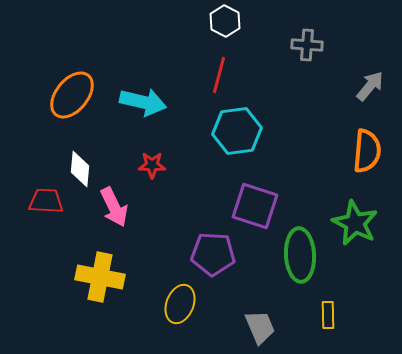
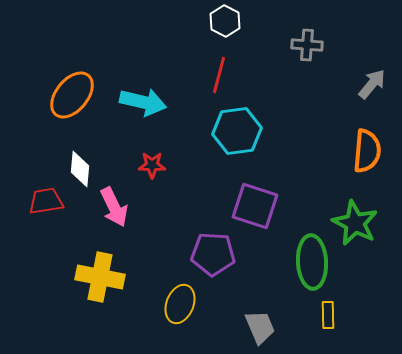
gray arrow: moved 2 px right, 2 px up
red trapezoid: rotated 12 degrees counterclockwise
green ellipse: moved 12 px right, 7 px down
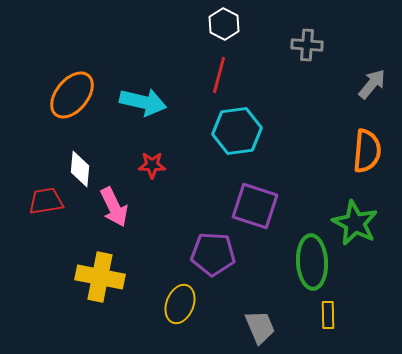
white hexagon: moved 1 px left, 3 px down
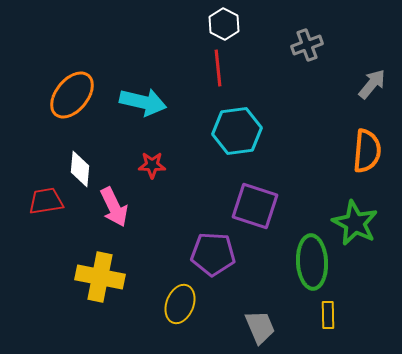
gray cross: rotated 24 degrees counterclockwise
red line: moved 1 px left, 7 px up; rotated 21 degrees counterclockwise
